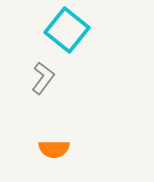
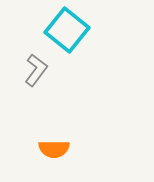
gray L-shape: moved 7 px left, 8 px up
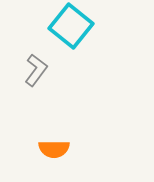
cyan square: moved 4 px right, 4 px up
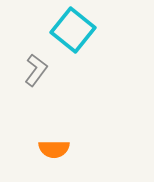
cyan square: moved 2 px right, 4 px down
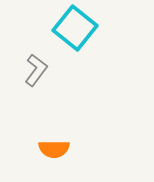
cyan square: moved 2 px right, 2 px up
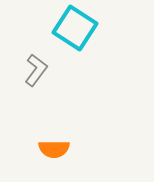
cyan square: rotated 6 degrees counterclockwise
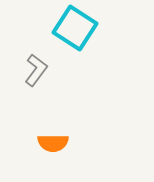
orange semicircle: moved 1 px left, 6 px up
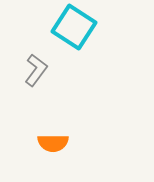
cyan square: moved 1 px left, 1 px up
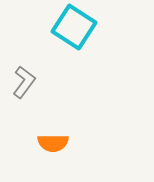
gray L-shape: moved 12 px left, 12 px down
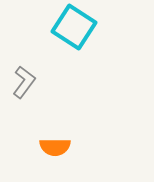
orange semicircle: moved 2 px right, 4 px down
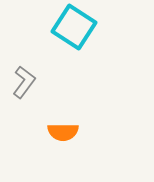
orange semicircle: moved 8 px right, 15 px up
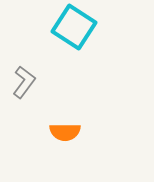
orange semicircle: moved 2 px right
